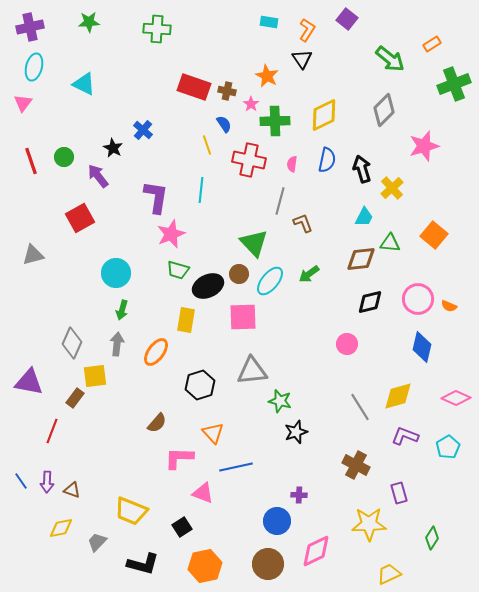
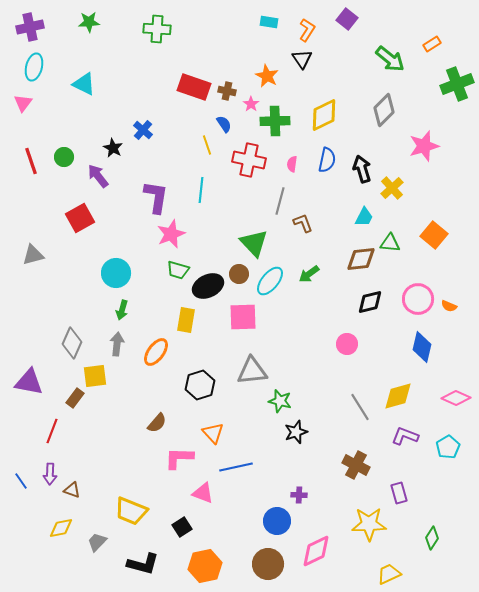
green cross at (454, 84): moved 3 px right
purple arrow at (47, 482): moved 3 px right, 8 px up
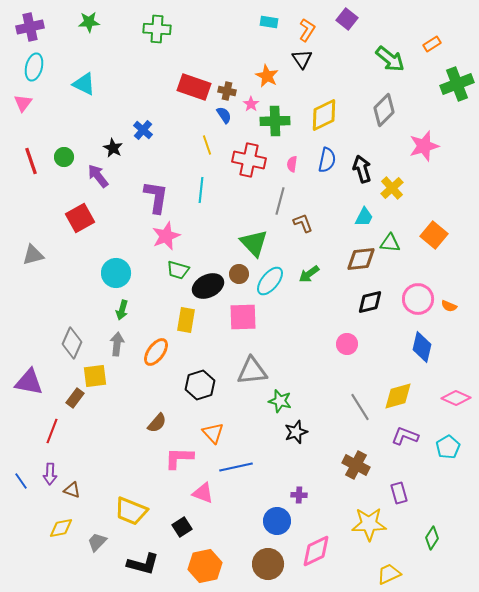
blue semicircle at (224, 124): moved 9 px up
pink star at (171, 234): moved 5 px left, 2 px down
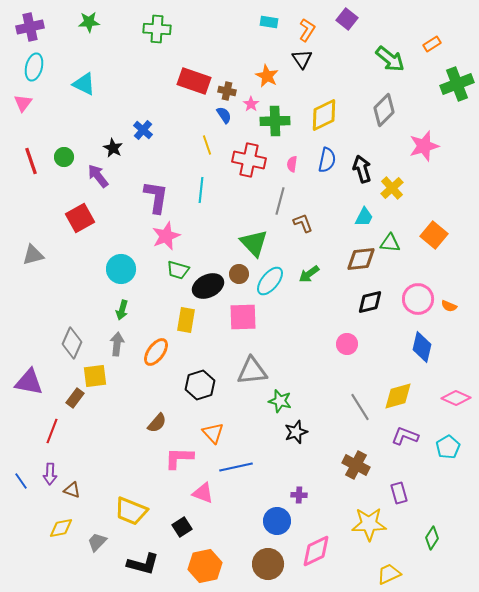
red rectangle at (194, 87): moved 6 px up
cyan circle at (116, 273): moved 5 px right, 4 px up
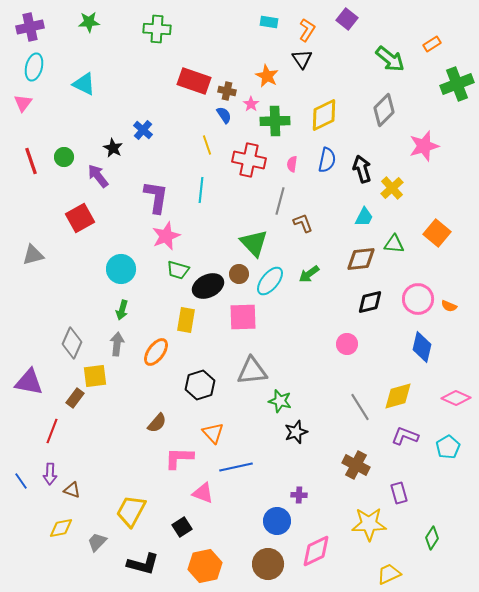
orange square at (434, 235): moved 3 px right, 2 px up
green triangle at (390, 243): moved 4 px right, 1 px down
yellow trapezoid at (131, 511): rotated 96 degrees clockwise
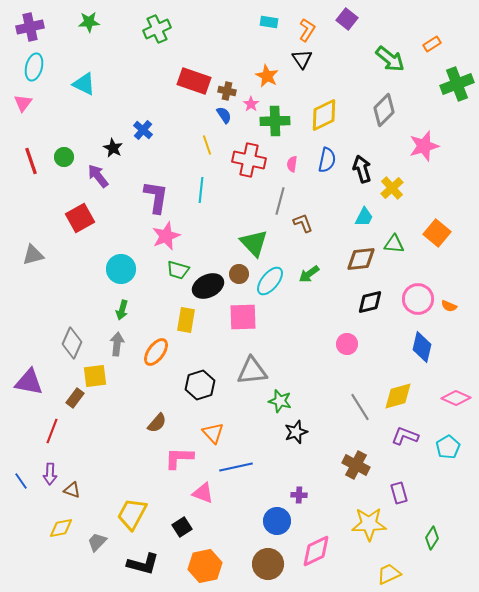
green cross at (157, 29): rotated 28 degrees counterclockwise
yellow trapezoid at (131, 511): moved 1 px right, 3 px down
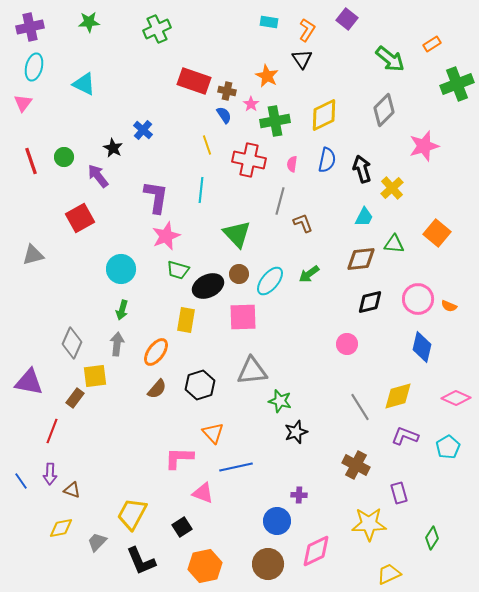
green cross at (275, 121): rotated 8 degrees counterclockwise
green triangle at (254, 243): moved 17 px left, 9 px up
brown semicircle at (157, 423): moved 34 px up
black L-shape at (143, 564): moved 2 px left, 3 px up; rotated 52 degrees clockwise
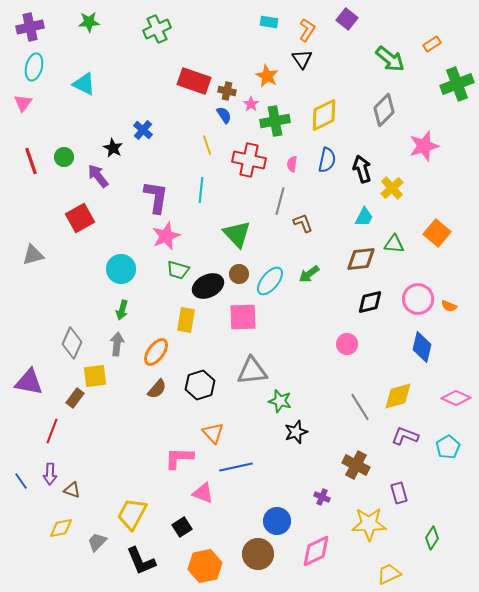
purple cross at (299, 495): moved 23 px right, 2 px down; rotated 21 degrees clockwise
brown circle at (268, 564): moved 10 px left, 10 px up
